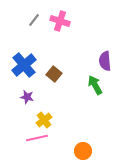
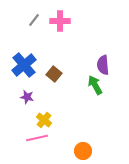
pink cross: rotated 18 degrees counterclockwise
purple semicircle: moved 2 px left, 4 px down
yellow cross: rotated 14 degrees counterclockwise
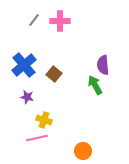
yellow cross: rotated 21 degrees counterclockwise
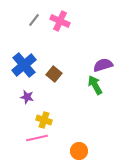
pink cross: rotated 24 degrees clockwise
purple semicircle: rotated 78 degrees clockwise
orange circle: moved 4 px left
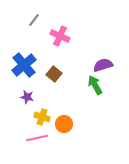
pink cross: moved 15 px down
yellow cross: moved 2 px left, 3 px up
orange circle: moved 15 px left, 27 px up
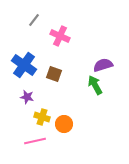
blue cross: rotated 15 degrees counterclockwise
brown square: rotated 21 degrees counterclockwise
pink line: moved 2 px left, 3 px down
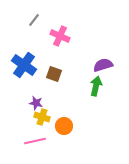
green arrow: moved 1 px right, 1 px down; rotated 42 degrees clockwise
purple star: moved 9 px right, 6 px down
orange circle: moved 2 px down
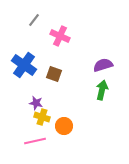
green arrow: moved 6 px right, 4 px down
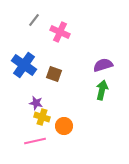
pink cross: moved 4 px up
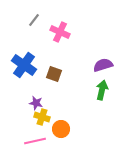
orange circle: moved 3 px left, 3 px down
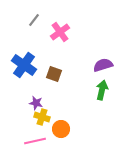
pink cross: rotated 30 degrees clockwise
